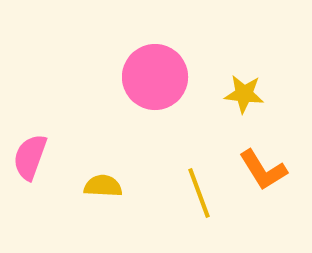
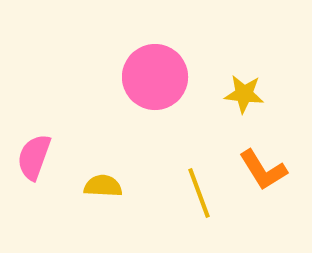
pink semicircle: moved 4 px right
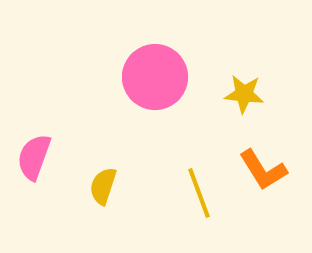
yellow semicircle: rotated 75 degrees counterclockwise
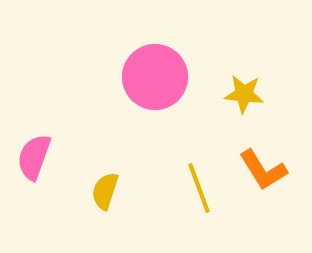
yellow semicircle: moved 2 px right, 5 px down
yellow line: moved 5 px up
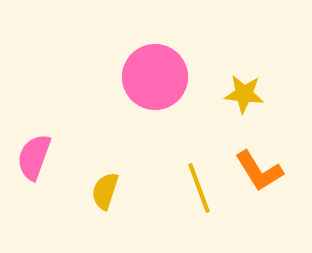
orange L-shape: moved 4 px left, 1 px down
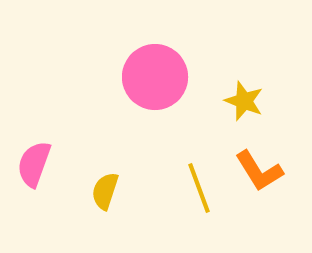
yellow star: moved 7 px down; rotated 15 degrees clockwise
pink semicircle: moved 7 px down
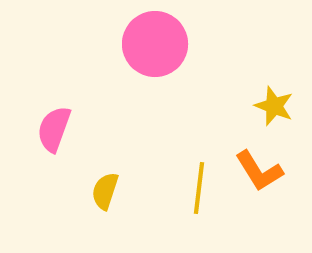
pink circle: moved 33 px up
yellow star: moved 30 px right, 5 px down
pink semicircle: moved 20 px right, 35 px up
yellow line: rotated 27 degrees clockwise
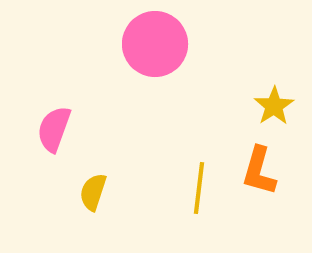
yellow star: rotated 18 degrees clockwise
orange L-shape: rotated 48 degrees clockwise
yellow semicircle: moved 12 px left, 1 px down
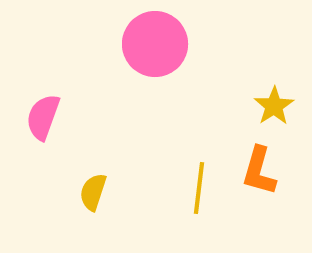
pink semicircle: moved 11 px left, 12 px up
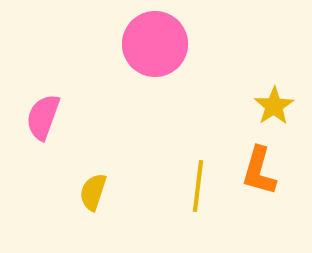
yellow line: moved 1 px left, 2 px up
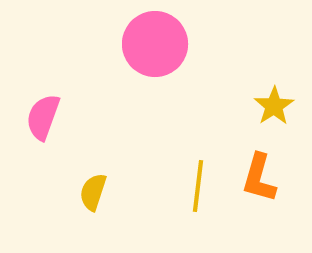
orange L-shape: moved 7 px down
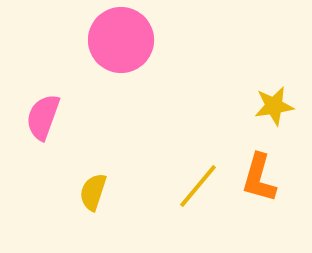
pink circle: moved 34 px left, 4 px up
yellow star: rotated 24 degrees clockwise
yellow line: rotated 33 degrees clockwise
